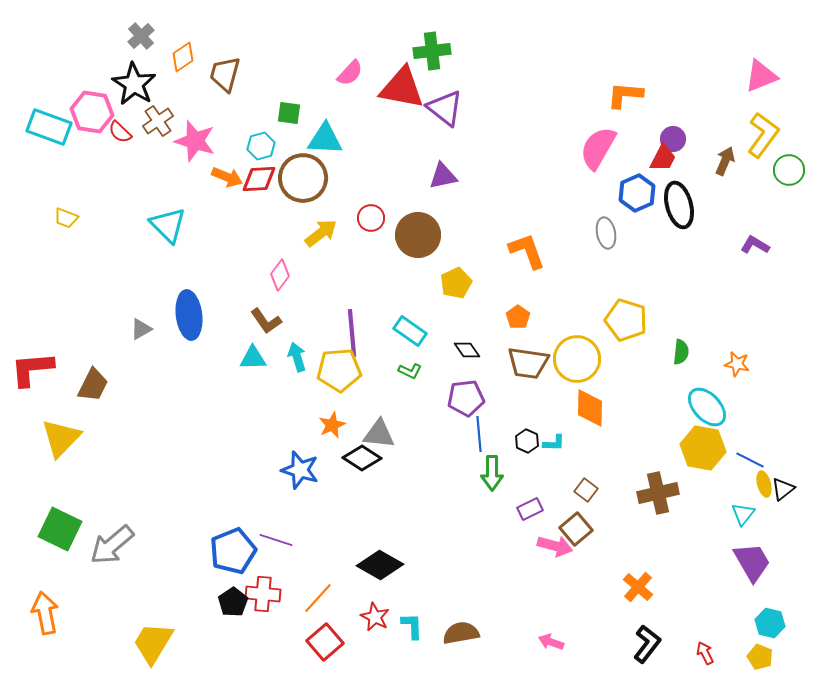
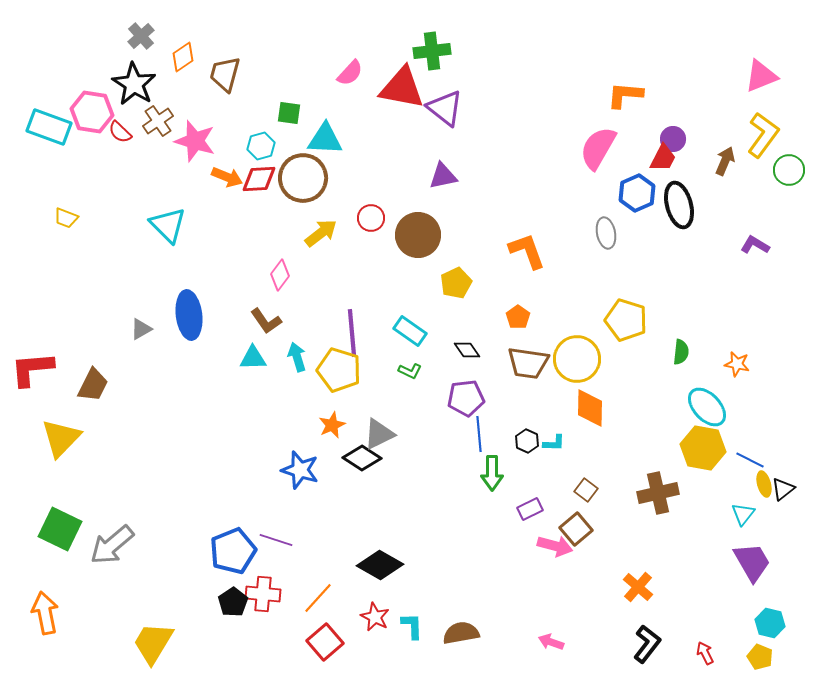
yellow pentagon at (339, 370): rotated 21 degrees clockwise
gray triangle at (379, 434): rotated 32 degrees counterclockwise
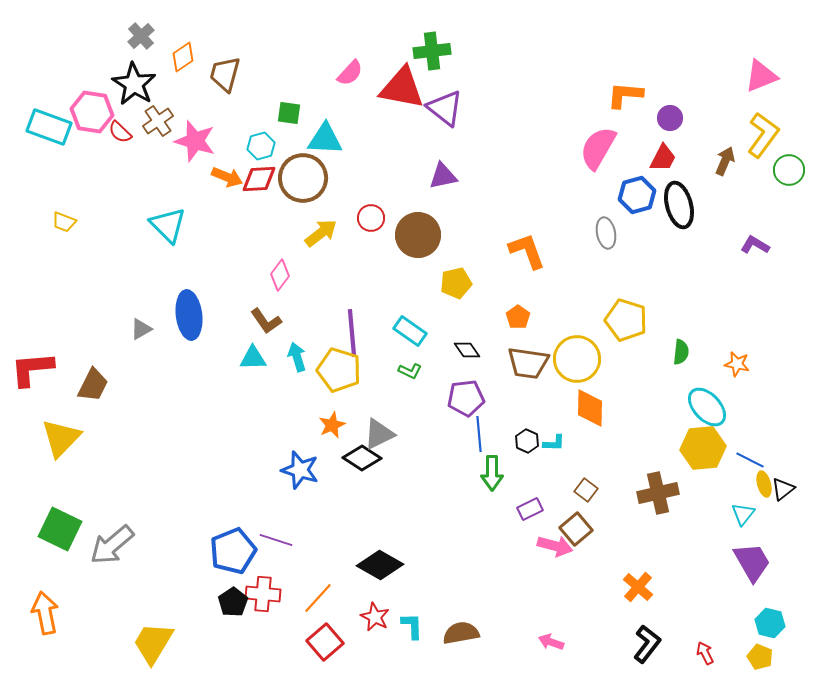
purple circle at (673, 139): moved 3 px left, 21 px up
blue hexagon at (637, 193): moved 2 px down; rotated 9 degrees clockwise
yellow trapezoid at (66, 218): moved 2 px left, 4 px down
yellow pentagon at (456, 283): rotated 12 degrees clockwise
yellow hexagon at (703, 448): rotated 15 degrees counterclockwise
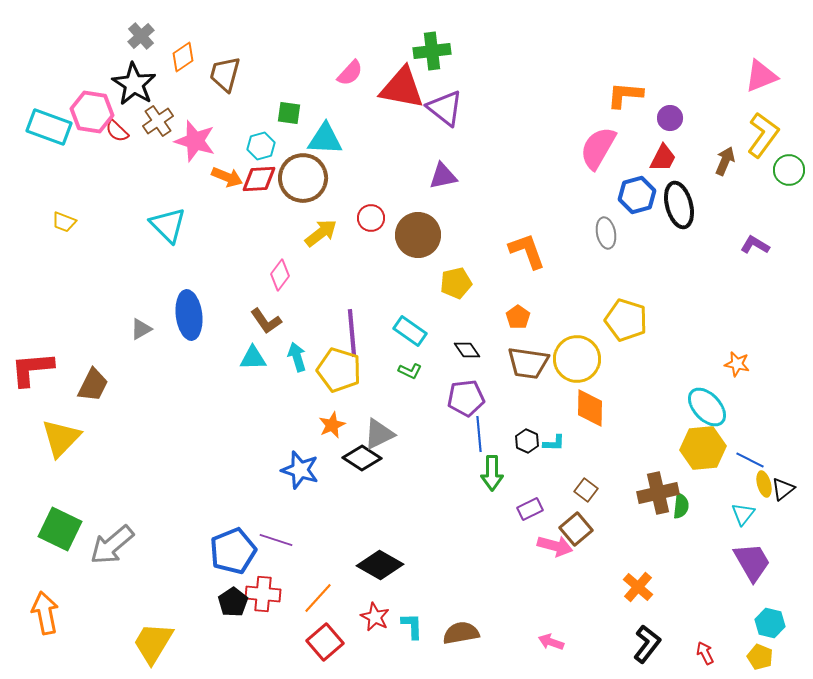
red semicircle at (120, 132): moved 3 px left, 1 px up
green semicircle at (681, 352): moved 154 px down
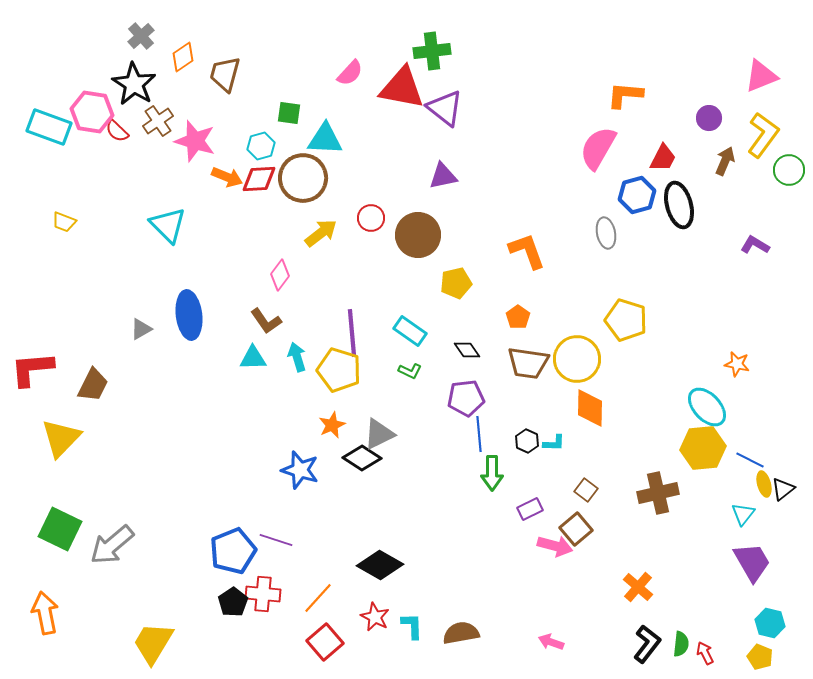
purple circle at (670, 118): moved 39 px right
green semicircle at (681, 506): moved 138 px down
